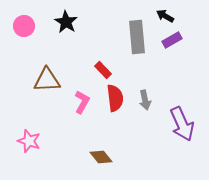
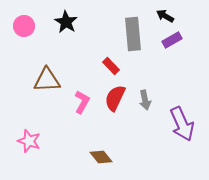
gray rectangle: moved 4 px left, 3 px up
red rectangle: moved 8 px right, 4 px up
red semicircle: rotated 148 degrees counterclockwise
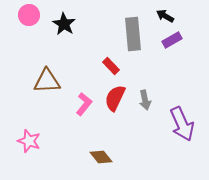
black star: moved 2 px left, 2 px down
pink circle: moved 5 px right, 11 px up
brown triangle: moved 1 px down
pink L-shape: moved 2 px right, 2 px down; rotated 10 degrees clockwise
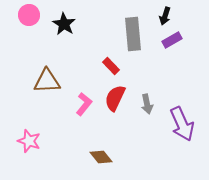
black arrow: rotated 102 degrees counterclockwise
gray arrow: moved 2 px right, 4 px down
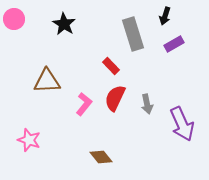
pink circle: moved 15 px left, 4 px down
gray rectangle: rotated 12 degrees counterclockwise
purple rectangle: moved 2 px right, 4 px down
pink star: moved 1 px up
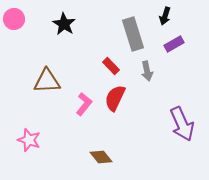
gray arrow: moved 33 px up
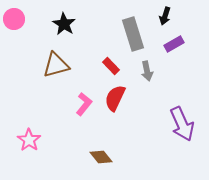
brown triangle: moved 9 px right, 16 px up; rotated 12 degrees counterclockwise
pink star: rotated 15 degrees clockwise
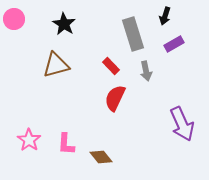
gray arrow: moved 1 px left
pink L-shape: moved 18 px left, 40 px down; rotated 145 degrees clockwise
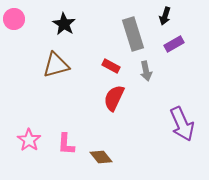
red rectangle: rotated 18 degrees counterclockwise
red semicircle: moved 1 px left
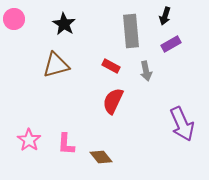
gray rectangle: moved 2 px left, 3 px up; rotated 12 degrees clockwise
purple rectangle: moved 3 px left
red semicircle: moved 1 px left, 3 px down
